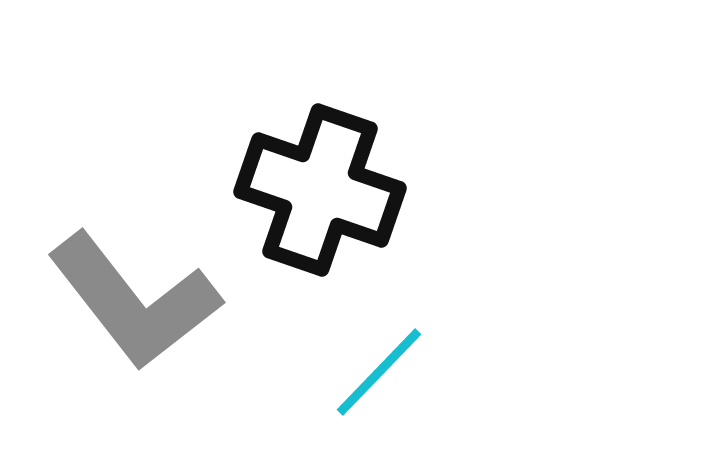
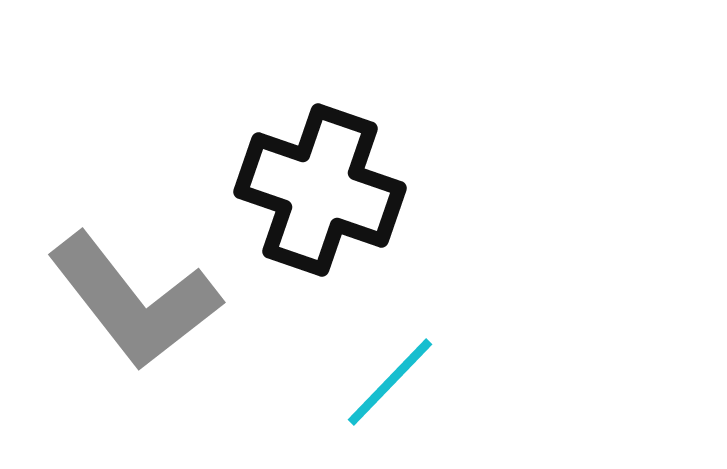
cyan line: moved 11 px right, 10 px down
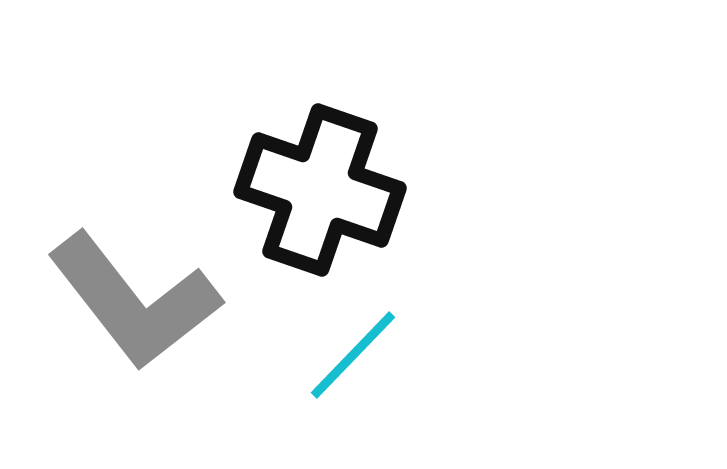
cyan line: moved 37 px left, 27 px up
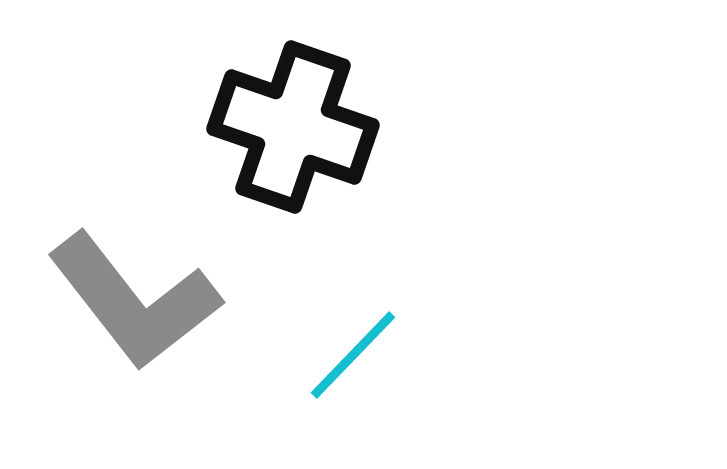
black cross: moved 27 px left, 63 px up
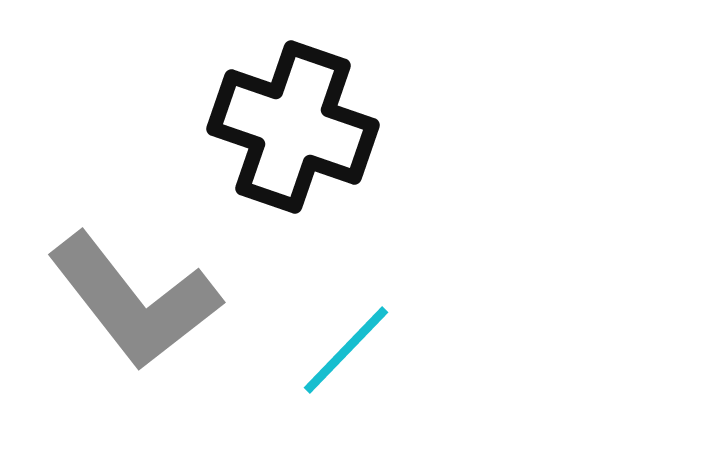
cyan line: moved 7 px left, 5 px up
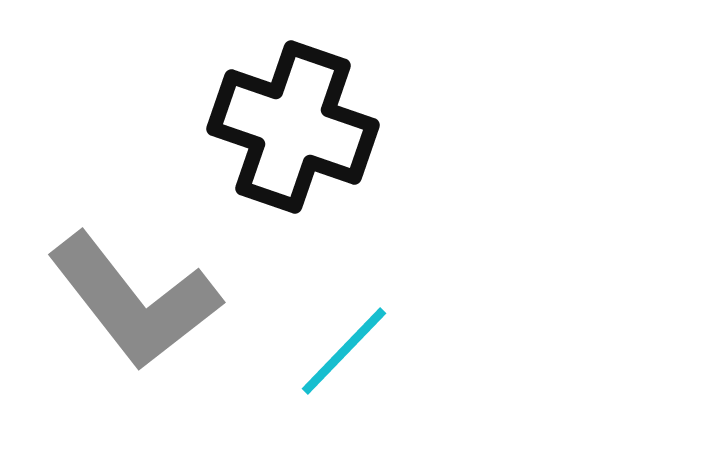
cyan line: moved 2 px left, 1 px down
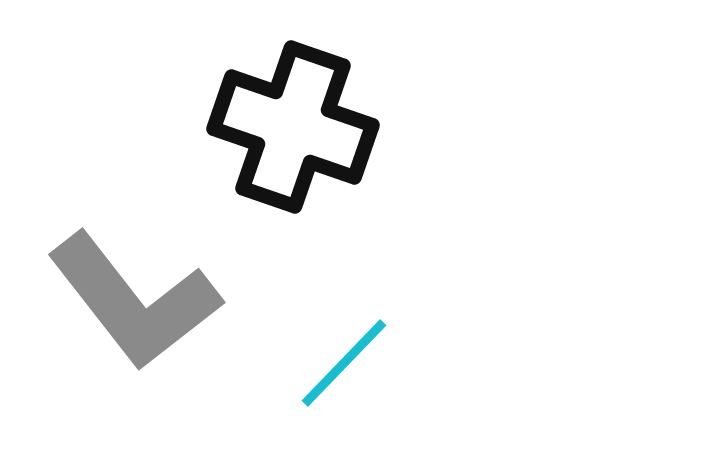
cyan line: moved 12 px down
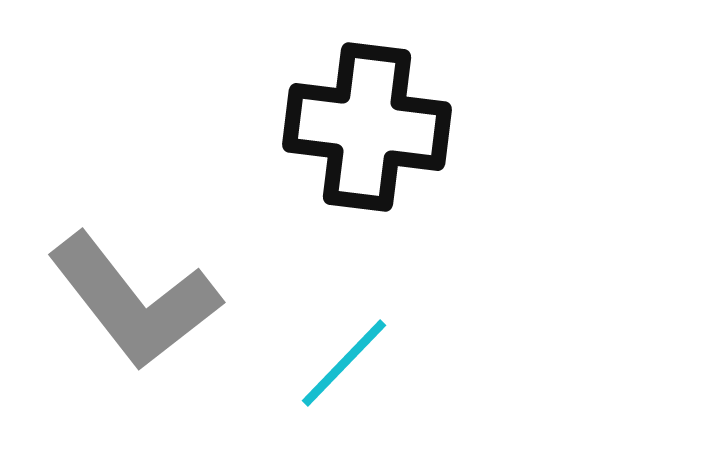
black cross: moved 74 px right; rotated 12 degrees counterclockwise
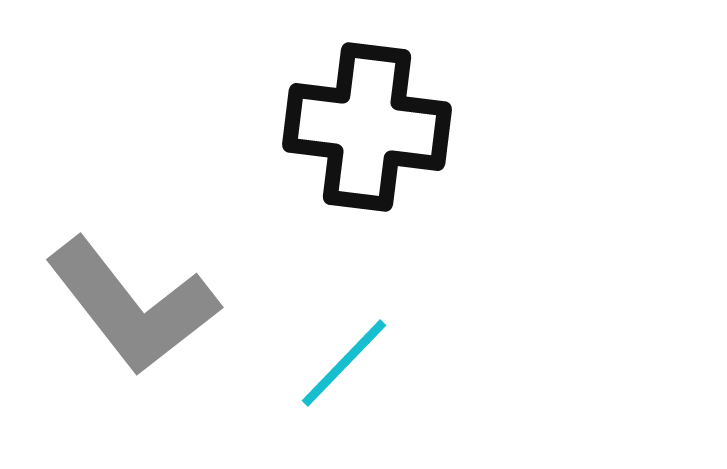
gray L-shape: moved 2 px left, 5 px down
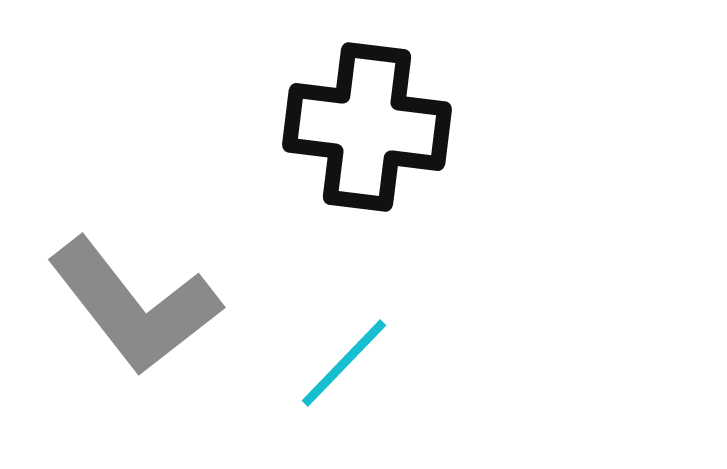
gray L-shape: moved 2 px right
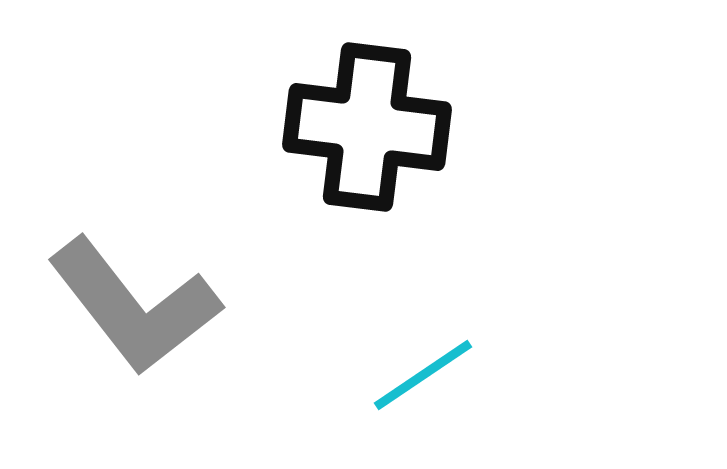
cyan line: moved 79 px right, 12 px down; rotated 12 degrees clockwise
